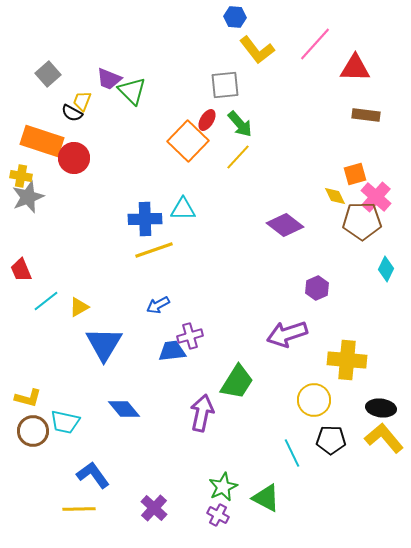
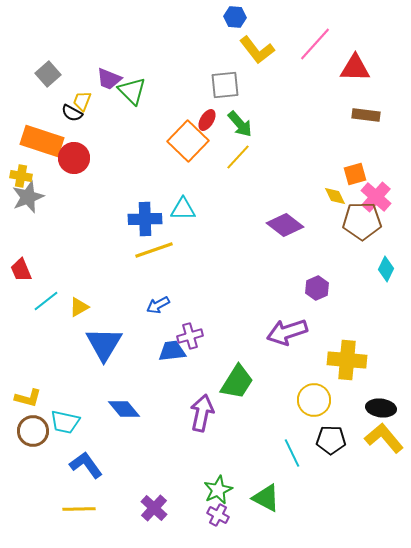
purple arrow at (287, 334): moved 2 px up
blue L-shape at (93, 475): moved 7 px left, 10 px up
green star at (223, 487): moved 5 px left, 3 px down
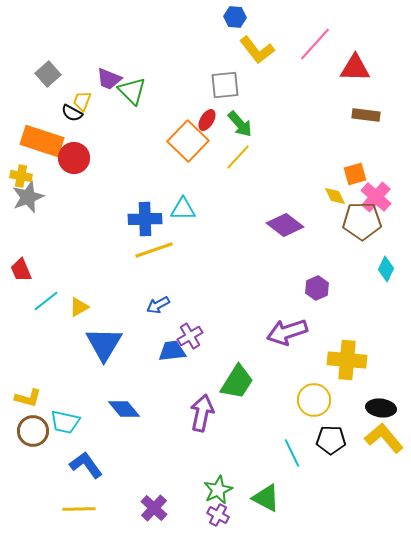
purple cross at (190, 336): rotated 15 degrees counterclockwise
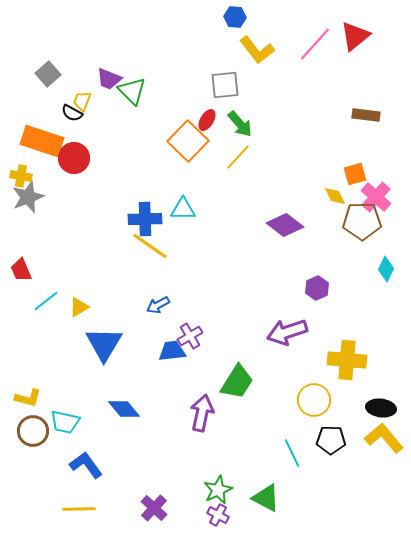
red triangle at (355, 68): moved 32 px up; rotated 40 degrees counterclockwise
yellow line at (154, 250): moved 4 px left, 4 px up; rotated 54 degrees clockwise
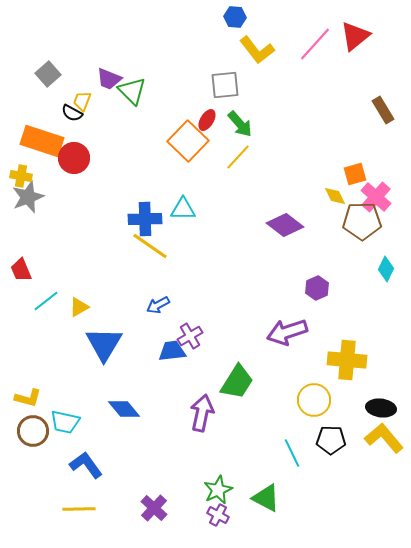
brown rectangle at (366, 115): moved 17 px right, 5 px up; rotated 52 degrees clockwise
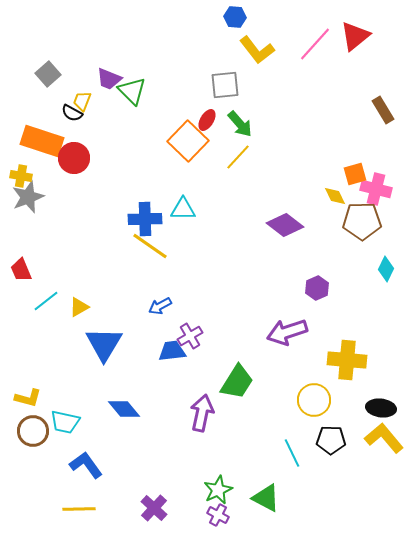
pink cross at (376, 197): moved 8 px up; rotated 28 degrees counterclockwise
blue arrow at (158, 305): moved 2 px right, 1 px down
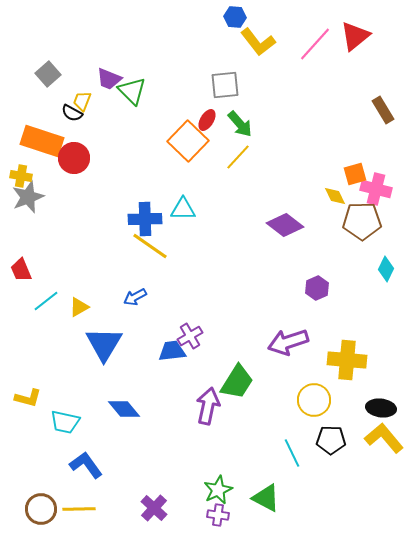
yellow L-shape at (257, 50): moved 1 px right, 8 px up
blue arrow at (160, 306): moved 25 px left, 9 px up
purple arrow at (287, 332): moved 1 px right, 10 px down
purple arrow at (202, 413): moved 6 px right, 7 px up
brown circle at (33, 431): moved 8 px right, 78 px down
purple cross at (218, 515): rotated 20 degrees counterclockwise
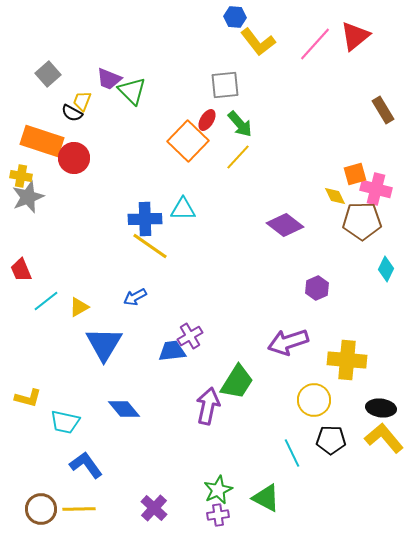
purple cross at (218, 515): rotated 15 degrees counterclockwise
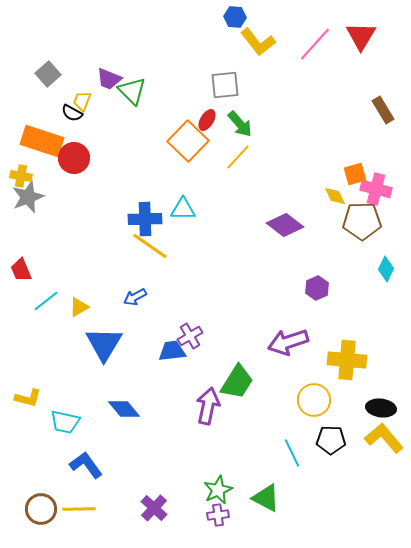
red triangle at (355, 36): moved 6 px right; rotated 20 degrees counterclockwise
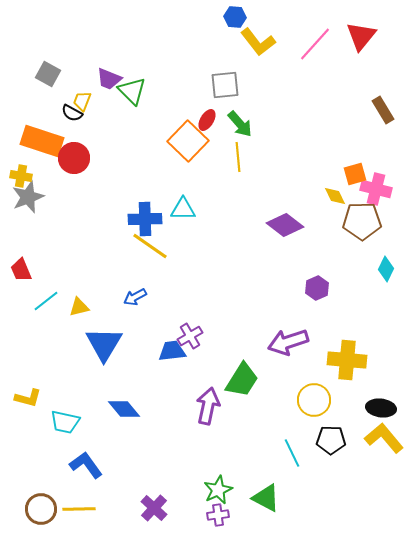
red triangle at (361, 36): rotated 8 degrees clockwise
gray square at (48, 74): rotated 20 degrees counterclockwise
yellow line at (238, 157): rotated 48 degrees counterclockwise
yellow triangle at (79, 307): rotated 15 degrees clockwise
green trapezoid at (237, 382): moved 5 px right, 2 px up
